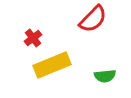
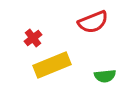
red semicircle: moved 3 px down; rotated 24 degrees clockwise
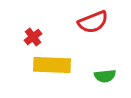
red cross: moved 1 px up
yellow rectangle: rotated 24 degrees clockwise
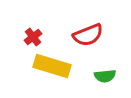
red semicircle: moved 5 px left, 13 px down
yellow rectangle: moved 1 px down; rotated 15 degrees clockwise
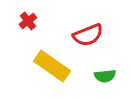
red cross: moved 5 px left, 16 px up
yellow rectangle: rotated 18 degrees clockwise
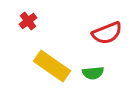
red semicircle: moved 19 px right, 2 px up
green semicircle: moved 12 px left, 3 px up
